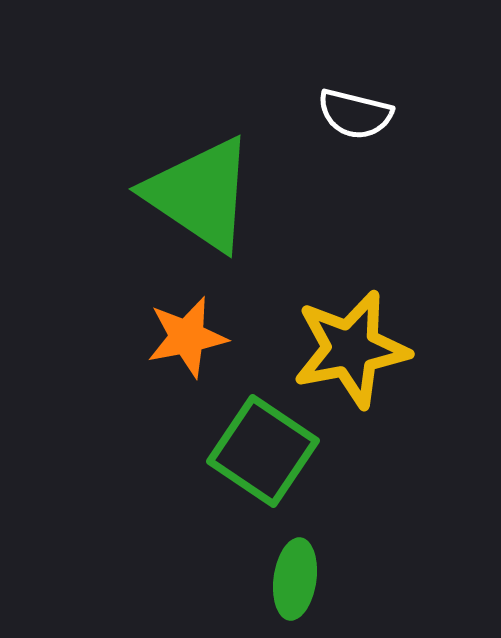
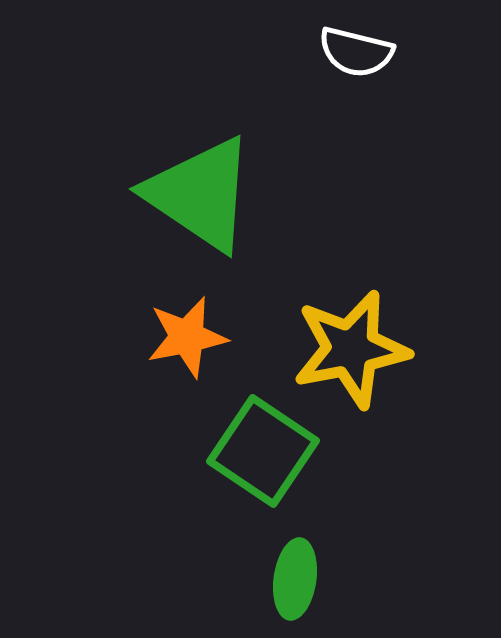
white semicircle: moved 1 px right, 62 px up
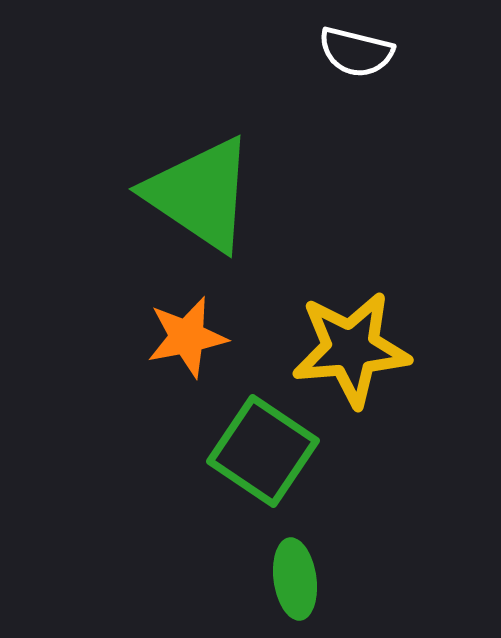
yellow star: rotated 6 degrees clockwise
green ellipse: rotated 16 degrees counterclockwise
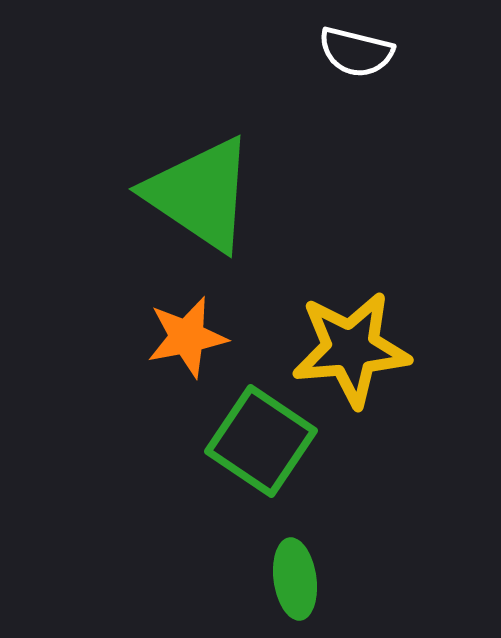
green square: moved 2 px left, 10 px up
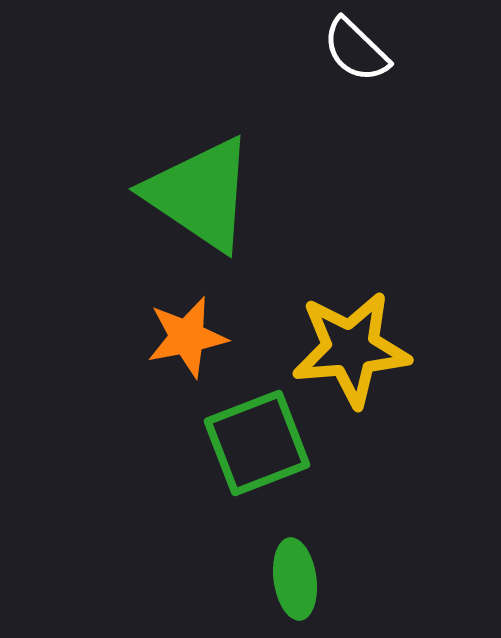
white semicircle: moved 2 px up; rotated 30 degrees clockwise
green square: moved 4 px left, 2 px down; rotated 35 degrees clockwise
